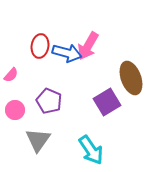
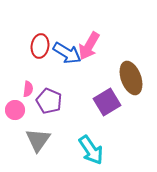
pink arrow: moved 1 px right
blue arrow: rotated 16 degrees clockwise
pink semicircle: moved 17 px right, 14 px down; rotated 35 degrees counterclockwise
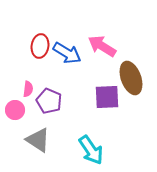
pink arrow: moved 13 px right; rotated 92 degrees clockwise
purple square: moved 5 px up; rotated 28 degrees clockwise
gray triangle: rotated 32 degrees counterclockwise
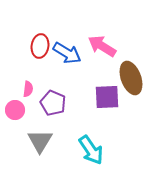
purple pentagon: moved 4 px right, 2 px down
gray triangle: moved 2 px right, 1 px down; rotated 28 degrees clockwise
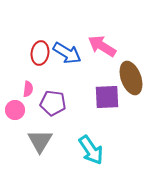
red ellipse: moved 7 px down
purple pentagon: rotated 15 degrees counterclockwise
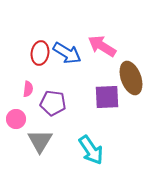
pink circle: moved 1 px right, 9 px down
